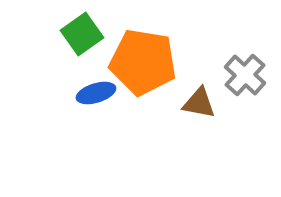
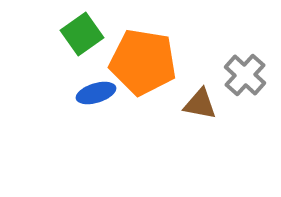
brown triangle: moved 1 px right, 1 px down
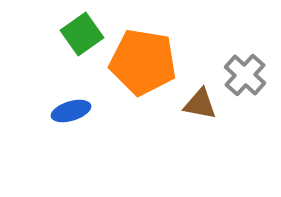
blue ellipse: moved 25 px left, 18 px down
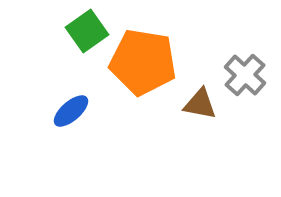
green square: moved 5 px right, 3 px up
blue ellipse: rotated 24 degrees counterclockwise
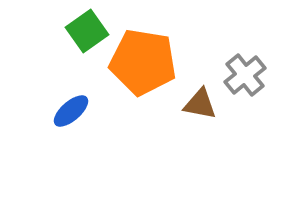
gray cross: rotated 9 degrees clockwise
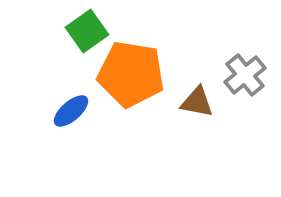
orange pentagon: moved 12 px left, 12 px down
brown triangle: moved 3 px left, 2 px up
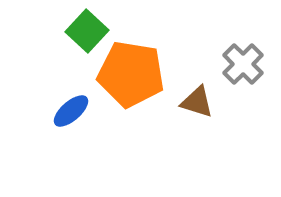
green square: rotated 12 degrees counterclockwise
gray cross: moved 2 px left, 11 px up; rotated 6 degrees counterclockwise
brown triangle: rotated 6 degrees clockwise
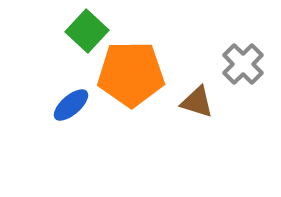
orange pentagon: rotated 10 degrees counterclockwise
blue ellipse: moved 6 px up
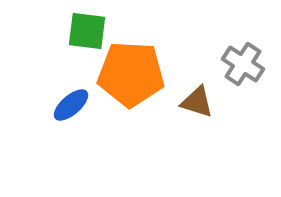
green square: rotated 36 degrees counterclockwise
gray cross: rotated 12 degrees counterclockwise
orange pentagon: rotated 4 degrees clockwise
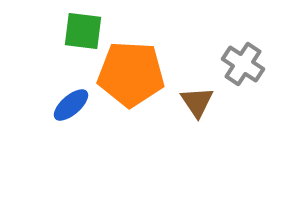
green square: moved 4 px left
brown triangle: rotated 39 degrees clockwise
